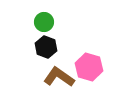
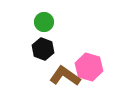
black hexagon: moved 3 px left, 2 px down
brown L-shape: moved 6 px right, 1 px up
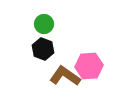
green circle: moved 2 px down
pink hexagon: moved 1 px up; rotated 20 degrees counterclockwise
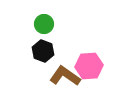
black hexagon: moved 2 px down
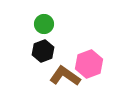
black hexagon: rotated 20 degrees clockwise
pink hexagon: moved 2 px up; rotated 16 degrees counterclockwise
